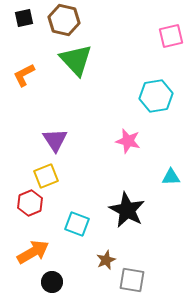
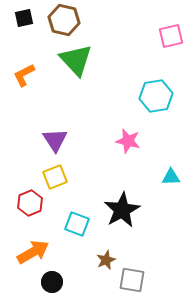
yellow square: moved 9 px right, 1 px down
black star: moved 5 px left; rotated 15 degrees clockwise
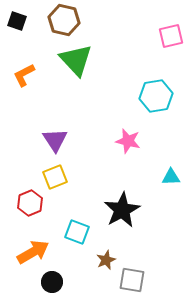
black square: moved 7 px left, 3 px down; rotated 30 degrees clockwise
cyan square: moved 8 px down
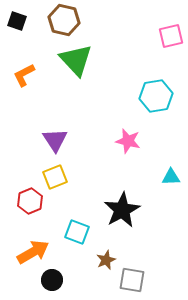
red hexagon: moved 2 px up
black circle: moved 2 px up
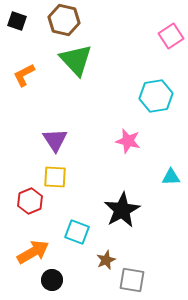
pink square: rotated 20 degrees counterclockwise
yellow square: rotated 25 degrees clockwise
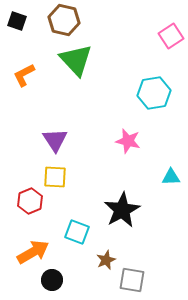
cyan hexagon: moved 2 px left, 3 px up
